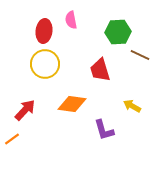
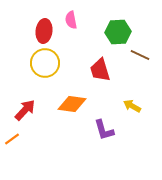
yellow circle: moved 1 px up
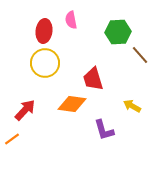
brown line: rotated 24 degrees clockwise
red trapezoid: moved 7 px left, 9 px down
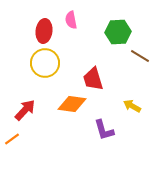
brown line: moved 1 px down; rotated 18 degrees counterclockwise
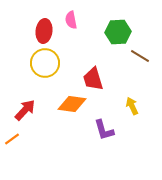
yellow arrow: rotated 36 degrees clockwise
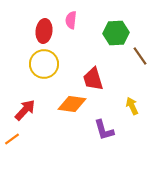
pink semicircle: rotated 18 degrees clockwise
green hexagon: moved 2 px left, 1 px down
brown line: rotated 24 degrees clockwise
yellow circle: moved 1 px left, 1 px down
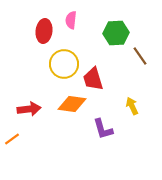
yellow circle: moved 20 px right
red arrow: moved 4 px right, 1 px up; rotated 40 degrees clockwise
purple L-shape: moved 1 px left, 1 px up
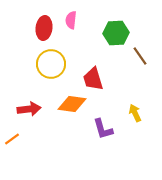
red ellipse: moved 3 px up
yellow circle: moved 13 px left
yellow arrow: moved 3 px right, 7 px down
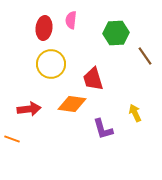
brown line: moved 5 px right
orange line: rotated 56 degrees clockwise
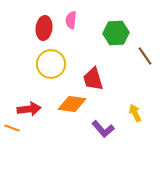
purple L-shape: rotated 25 degrees counterclockwise
orange line: moved 11 px up
